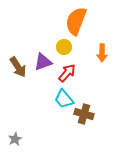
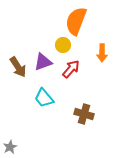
yellow circle: moved 1 px left, 2 px up
red arrow: moved 4 px right, 4 px up
cyan trapezoid: moved 20 px left, 1 px up
gray star: moved 5 px left, 8 px down
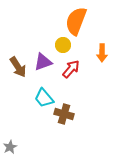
brown cross: moved 20 px left
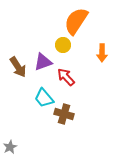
orange semicircle: rotated 12 degrees clockwise
red arrow: moved 5 px left, 8 px down; rotated 84 degrees counterclockwise
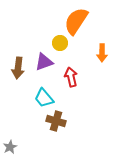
yellow circle: moved 3 px left, 2 px up
purple triangle: moved 1 px right
brown arrow: moved 1 px down; rotated 40 degrees clockwise
red arrow: moved 5 px right; rotated 30 degrees clockwise
brown cross: moved 8 px left, 7 px down
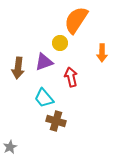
orange semicircle: moved 1 px up
